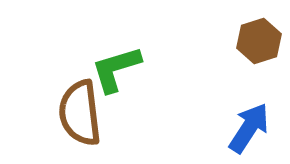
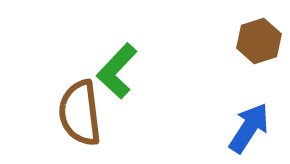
green L-shape: moved 1 px right, 2 px down; rotated 30 degrees counterclockwise
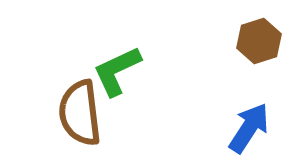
green L-shape: rotated 22 degrees clockwise
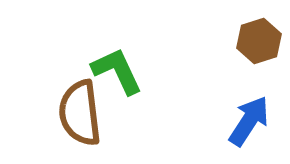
green L-shape: rotated 90 degrees clockwise
blue arrow: moved 7 px up
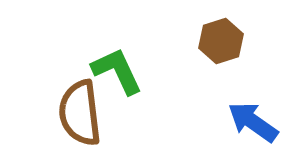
brown hexagon: moved 38 px left
blue arrow: moved 4 px right, 1 px down; rotated 88 degrees counterclockwise
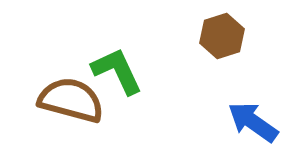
brown hexagon: moved 1 px right, 5 px up
brown semicircle: moved 9 px left, 13 px up; rotated 112 degrees clockwise
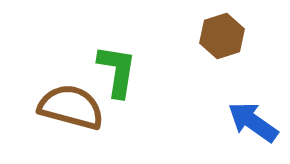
green L-shape: rotated 34 degrees clockwise
brown semicircle: moved 7 px down
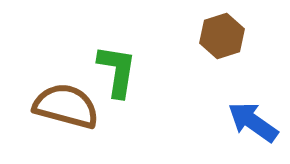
brown semicircle: moved 5 px left, 1 px up
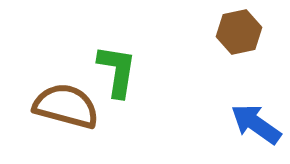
brown hexagon: moved 17 px right, 4 px up; rotated 6 degrees clockwise
blue arrow: moved 3 px right, 2 px down
